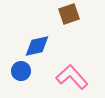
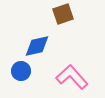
brown square: moved 6 px left
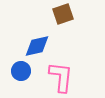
pink L-shape: moved 11 px left; rotated 48 degrees clockwise
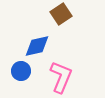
brown square: moved 2 px left; rotated 15 degrees counterclockwise
pink L-shape: rotated 16 degrees clockwise
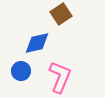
blue diamond: moved 3 px up
pink L-shape: moved 1 px left
